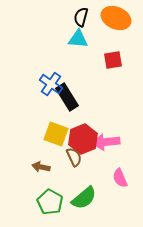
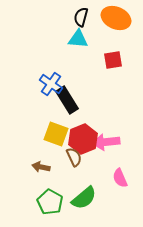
black rectangle: moved 3 px down
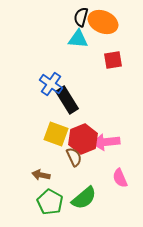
orange ellipse: moved 13 px left, 4 px down
brown arrow: moved 8 px down
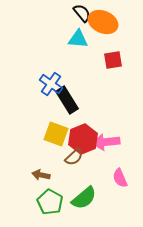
black semicircle: moved 1 px right, 4 px up; rotated 126 degrees clockwise
brown semicircle: rotated 72 degrees clockwise
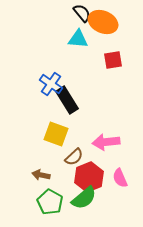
red hexagon: moved 6 px right, 38 px down
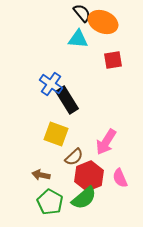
pink arrow: rotated 52 degrees counterclockwise
red hexagon: moved 1 px up
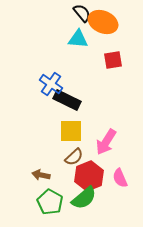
black rectangle: rotated 32 degrees counterclockwise
yellow square: moved 15 px right, 3 px up; rotated 20 degrees counterclockwise
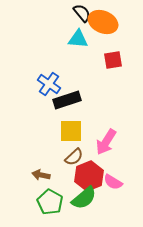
blue cross: moved 2 px left
black rectangle: rotated 44 degrees counterclockwise
pink semicircle: moved 7 px left, 4 px down; rotated 36 degrees counterclockwise
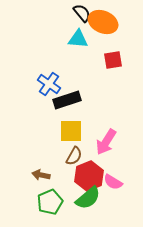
brown semicircle: moved 1 px up; rotated 18 degrees counterclockwise
green semicircle: moved 4 px right
green pentagon: rotated 20 degrees clockwise
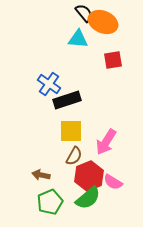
black semicircle: moved 2 px right
